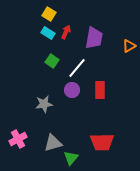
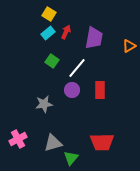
cyan rectangle: rotated 72 degrees counterclockwise
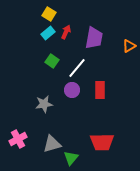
gray triangle: moved 1 px left, 1 px down
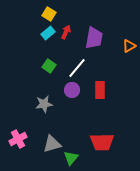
green square: moved 3 px left, 5 px down
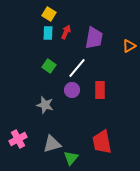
cyan rectangle: rotated 48 degrees counterclockwise
gray star: moved 1 px right, 1 px down; rotated 24 degrees clockwise
red trapezoid: rotated 80 degrees clockwise
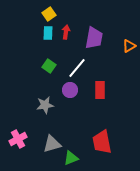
yellow square: rotated 24 degrees clockwise
red arrow: rotated 16 degrees counterclockwise
purple circle: moved 2 px left
gray star: rotated 24 degrees counterclockwise
green triangle: rotated 28 degrees clockwise
